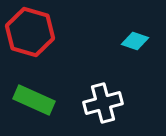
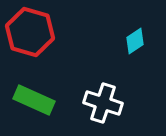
cyan diamond: rotated 52 degrees counterclockwise
white cross: rotated 33 degrees clockwise
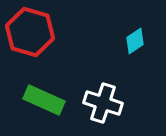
green rectangle: moved 10 px right
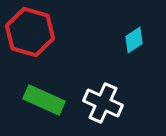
cyan diamond: moved 1 px left, 1 px up
white cross: rotated 6 degrees clockwise
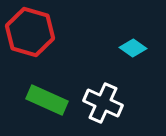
cyan diamond: moved 1 px left, 8 px down; rotated 68 degrees clockwise
green rectangle: moved 3 px right
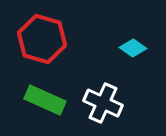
red hexagon: moved 12 px right, 7 px down
green rectangle: moved 2 px left
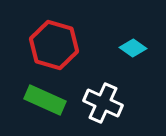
red hexagon: moved 12 px right, 6 px down
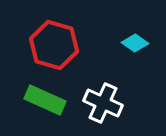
cyan diamond: moved 2 px right, 5 px up
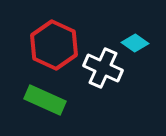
red hexagon: rotated 9 degrees clockwise
white cross: moved 35 px up
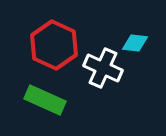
cyan diamond: rotated 28 degrees counterclockwise
